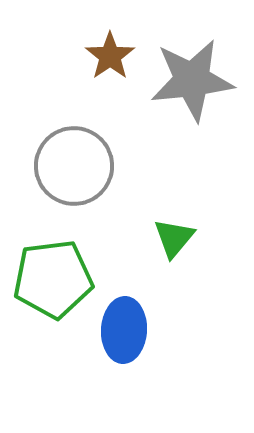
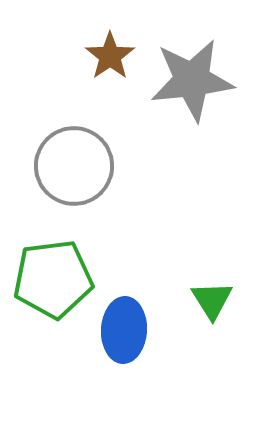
green triangle: moved 38 px right, 62 px down; rotated 12 degrees counterclockwise
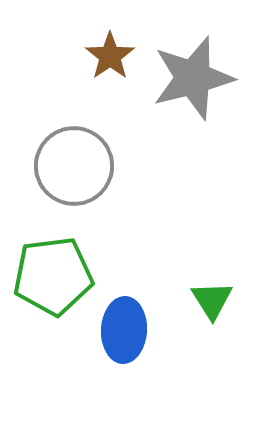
gray star: moved 1 px right, 2 px up; rotated 8 degrees counterclockwise
green pentagon: moved 3 px up
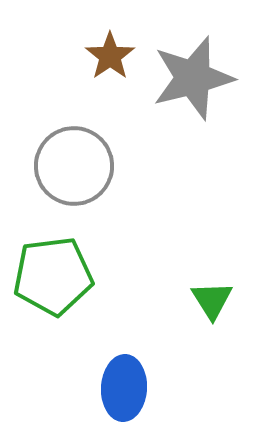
blue ellipse: moved 58 px down
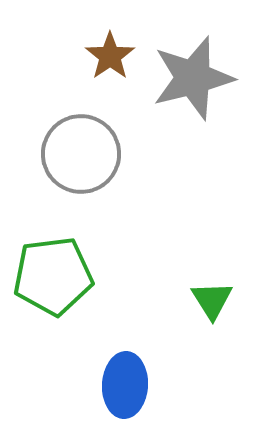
gray circle: moved 7 px right, 12 px up
blue ellipse: moved 1 px right, 3 px up
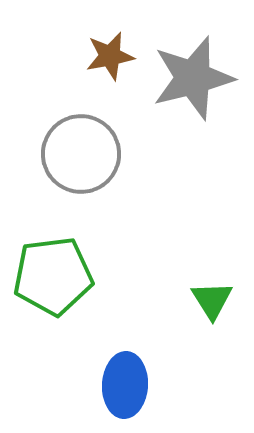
brown star: rotated 24 degrees clockwise
